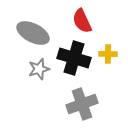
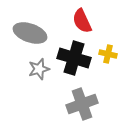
gray ellipse: moved 3 px left; rotated 8 degrees counterclockwise
yellow cross: rotated 12 degrees clockwise
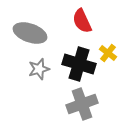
yellow cross: moved 1 px up; rotated 24 degrees clockwise
black cross: moved 5 px right, 6 px down
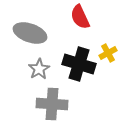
red semicircle: moved 2 px left, 4 px up
yellow cross: rotated 24 degrees clockwise
gray star: rotated 15 degrees counterclockwise
gray cross: moved 30 px left; rotated 24 degrees clockwise
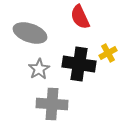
black cross: rotated 8 degrees counterclockwise
